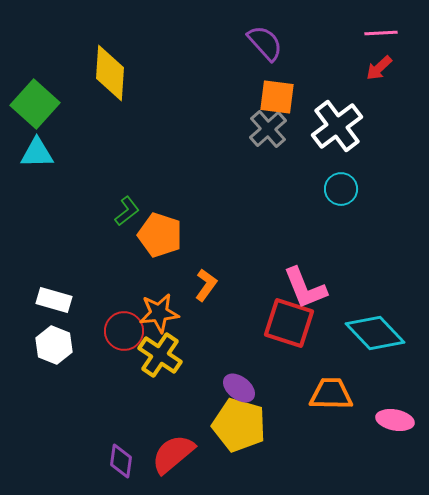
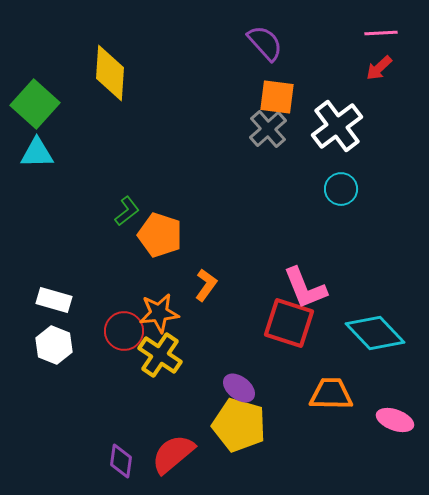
pink ellipse: rotated 9 degrees clockwise
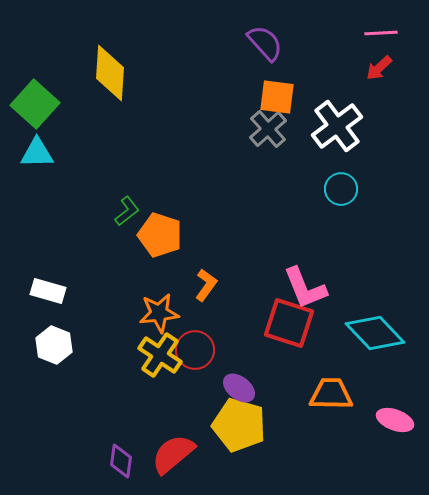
white rectangle: moved 6 px left, 9 px up
red circle: moved 71 px right, 19 px down
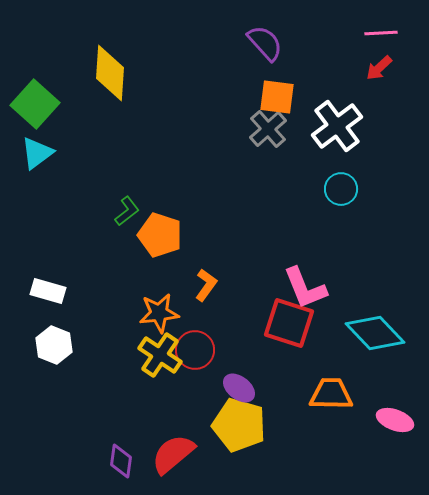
cyan triangle: rotated 36 degrees counterclockwise
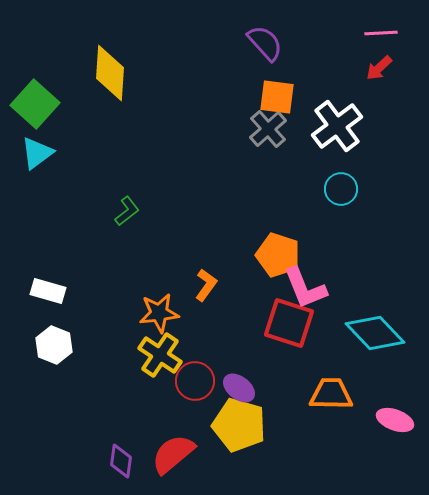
orange pentagon: moved 118 px right, 20 px down
red circle: moved 31 px down
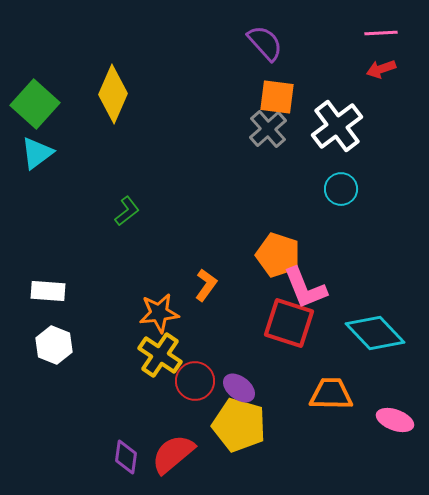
red arrow: moved 2 px right, 1 px down; rotated 24 degrees clockwise
yellow diamond: moved 3 px right, 21 px down; rotated 20 degrees clockwise
white rectangle: rotated 12 degrees counterclockwise
purple diamond: moved 5 px right, 4 px up
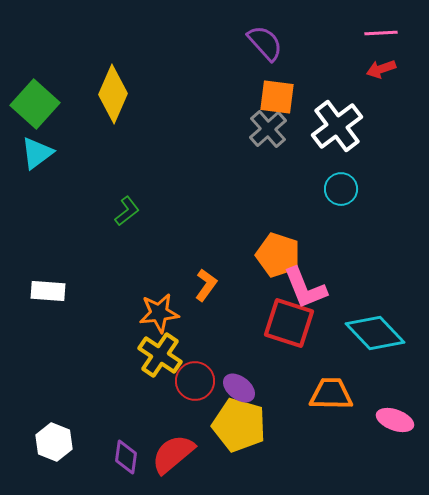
white hexagon: moved 97 px down
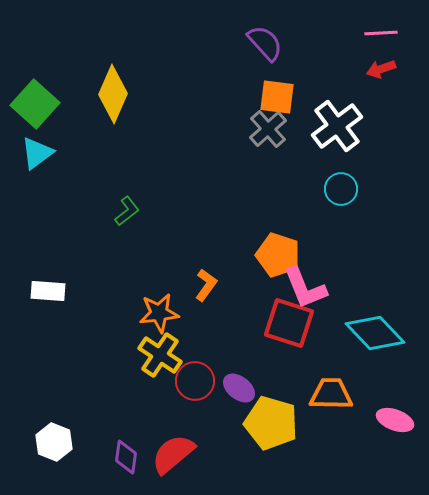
yellow pentagon: moved 32 px right, 2 px up
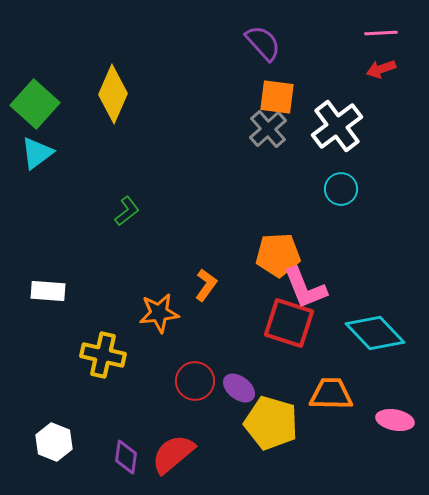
purple semicircle: moved 2 px left
orange pentagon: rotated 21 degrees counterclockwise
yellow cross: moved 57 px left; rotated 21 degrees counterclockwise
pink ellipse: rotated 9 degrees counterclockwise
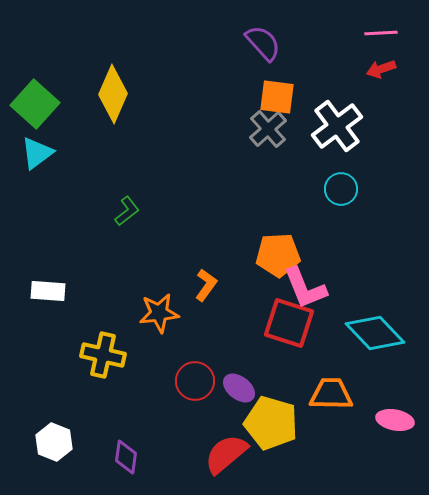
red semicircle: moved 53 px right
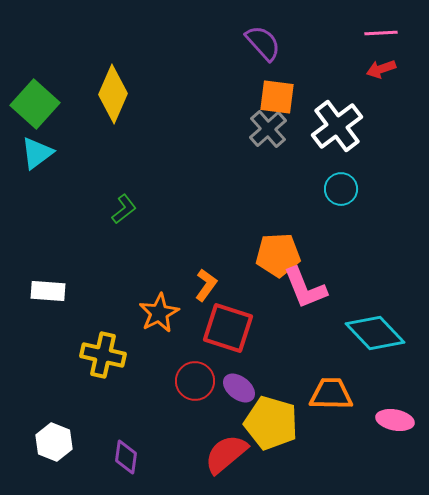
green L-shape: moved 3 px left, 2 px up
orange star: rotated 21 degrees counterclockwise
red square: moved 61 px left, 5 px down
